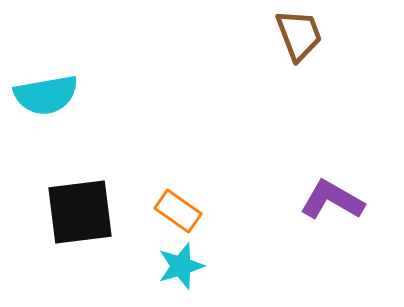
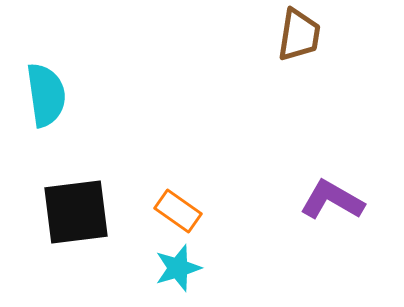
brown trapezoid: rotated 30 degrees clockwise
cyan semicircle: rotated 88 degrees counterclockwise
black square: moved 4 px left
cyan star: moved 3 px left, 2 px down
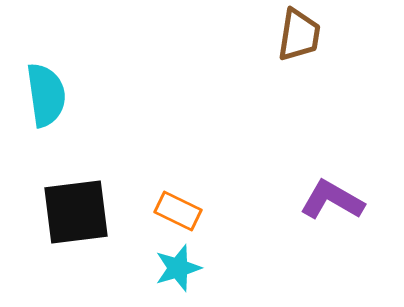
orange rectangle: rotated 9 degrees counterclockwise
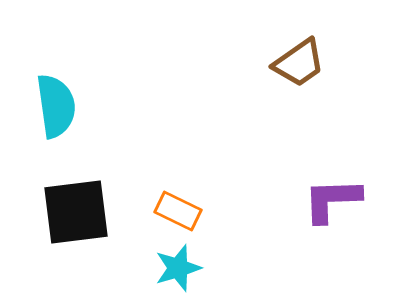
brown trapezoid: moved 28 px down; rotated 46 degrees clockwise
cyan semicircle: moved 10 px right, 11 px down
purple L-shape: rotated 32 degrees counterclockwise
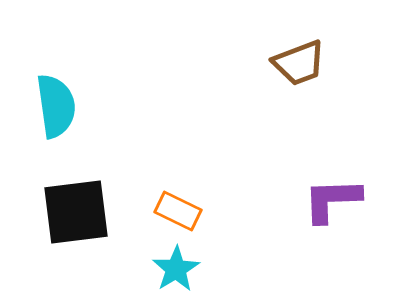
brown trapezoid: rotated 14 degrees clockwise
cyan star: moved 2 px left, 1 px down; rotated 15 degrees counterclockwise
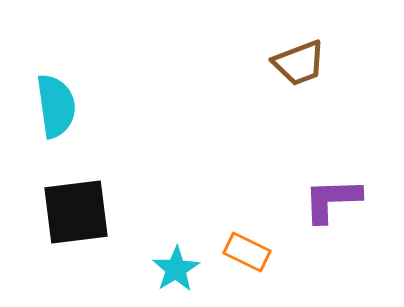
orange rectangle: moved 69 px right, 41 px down
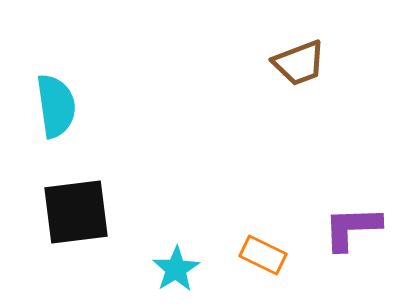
purple L-shape: moved 20 px right, 28 px down
orange rectangle: moved 16 px right, 3 px down
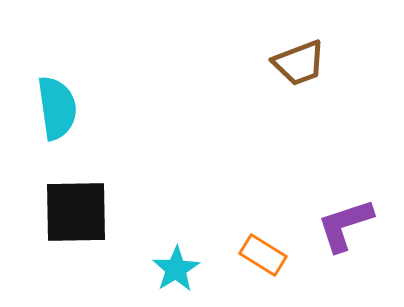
cyan semicircle: moved 1 px right, 2 px down
black square: rotated 6 degrees clockwise
purple L-shape: moved 7 px left, 3 px up; rotated 16 degrees counterclockwise
orange rectangle: rotated 6 degrees clockwise
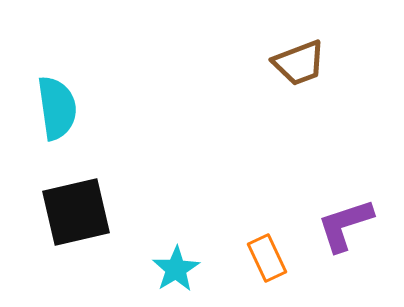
black square: rotated 12 degrees counterclockwise
orange rectangle: moved 4 px right, 3 px down; rotated 33 degrees clockwise
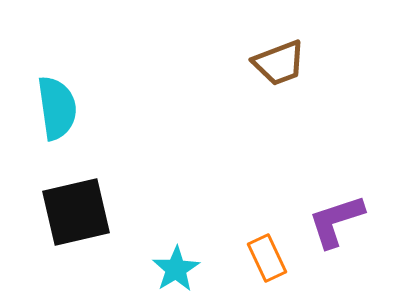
brown trapezoid: moved 20 px left
purple L-shape: moved 9 px left, 4 px up
